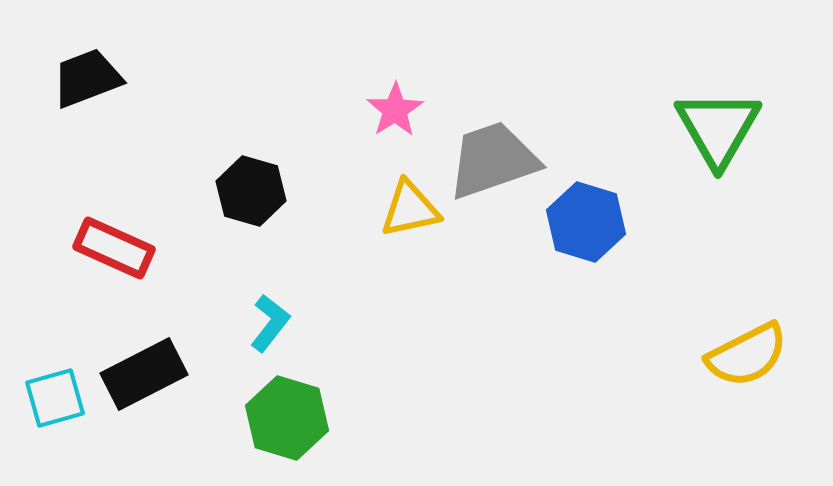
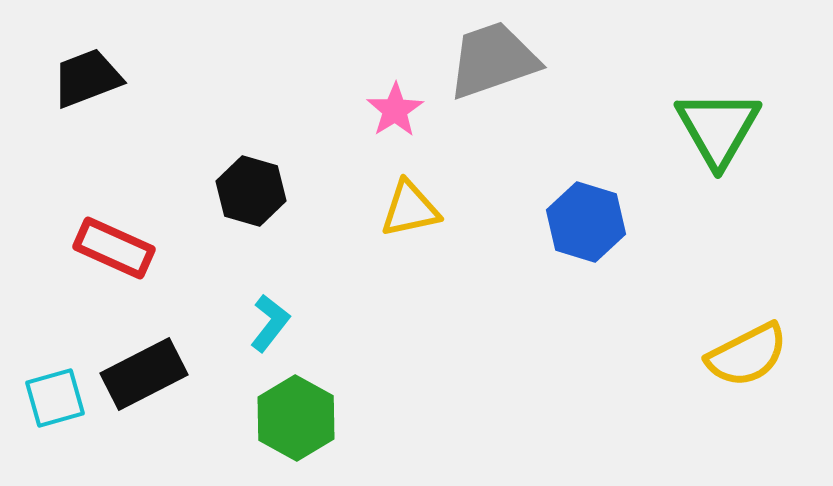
gray trapezoid: moved 100 px up
green hexagon: moved 9 px right; rotated 12 degrees clockwise
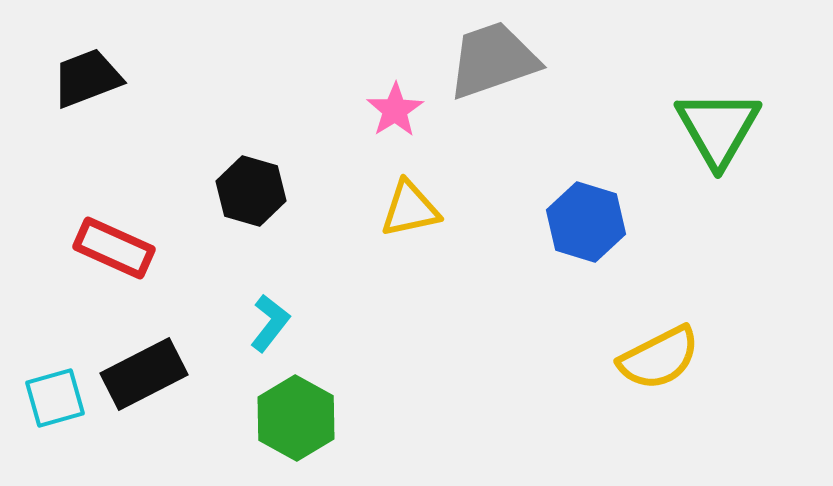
yellow semicircle: moved 88 px left, 3 px down
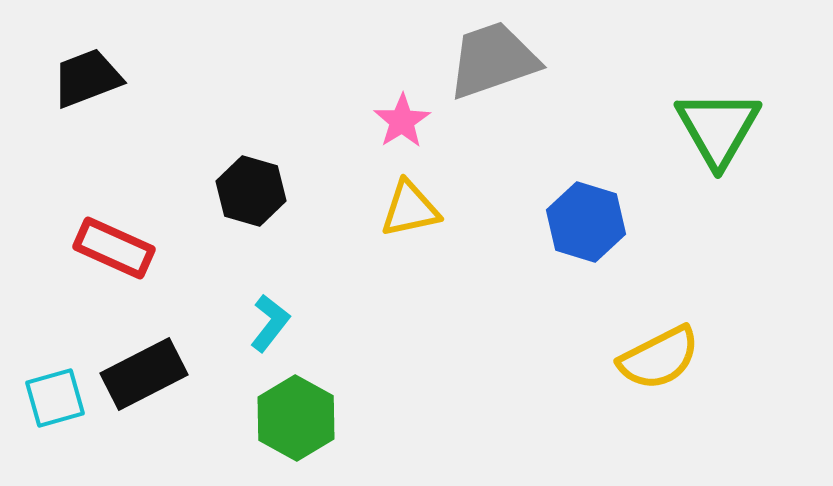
pink star: moved 7 px right, 11 px down
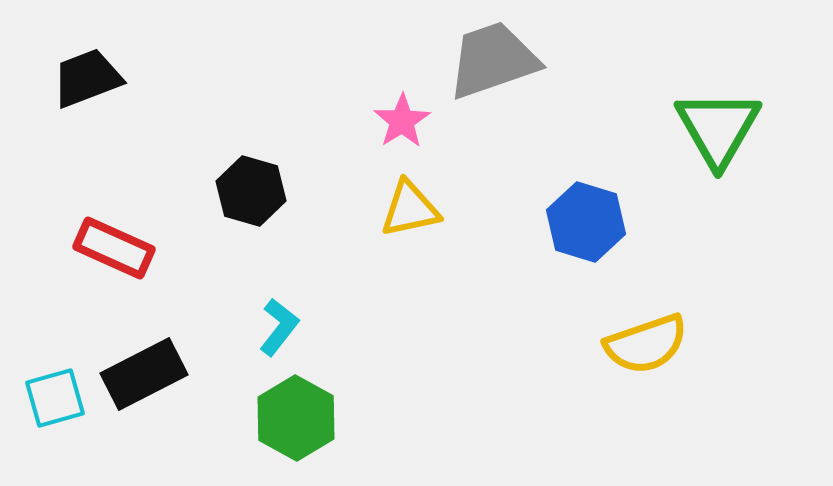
cyan L-shape: moved 9 px right, 4 px down
yellow semicircle: moved 13 px left, 14 px up; rotated 8 degrees clockwise
